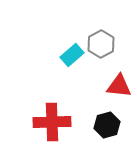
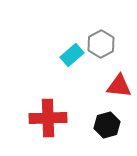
red cross: moved 4 px left, 4 px up
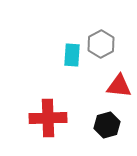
cyan rectangle: rotated 45 degrees counterclockwise
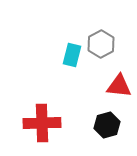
cyan rectangle: rotated 10 degrees clockwise
red cross: moved 6 px left, 5 px down
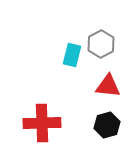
red triangle: moved 11 px left
